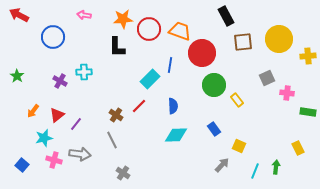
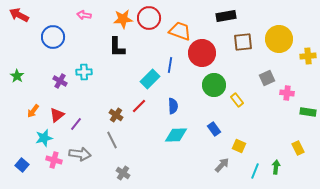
black rectangle at (226, 16): rotated 72 degrees counterclockwise
red circle at (149, 29): moved 11 px up
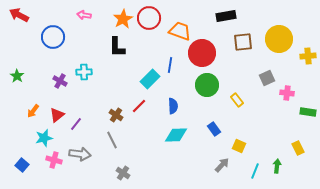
orange star at (123, 19): rotated 24 degrees counterclockwise
green circle at (214, 85): moved 7 px left
green arrow at (276, 167): moved 1 px right, 1 px up
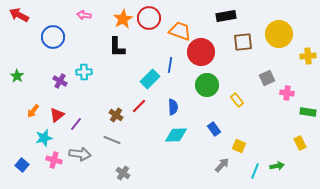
yellow circle at (279, 39): moved 5 px up
red circle at (202, 53): moved 1 px left, 1 px up
blue semicircle at (173, 106): moved 1 px down
gray line at (112, 140): rotated 42 degrees counterclockwise
yellow rectangle at (298, 148): moved 2 px right, 5 px up
green arrow at (277, 166): rotated 72 degrees clockwise
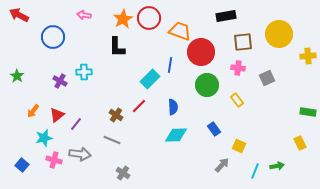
pink cross at (287, 93): moved 49 px left, 25 px up
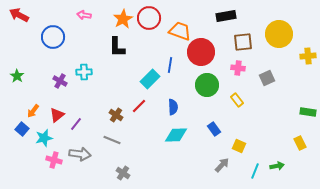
blue square at (22, 165): moved 36 px up
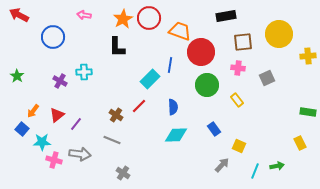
cyan star at (44, 138): moved 2 px left, 4 px down; rotated 12 degrees clockwise
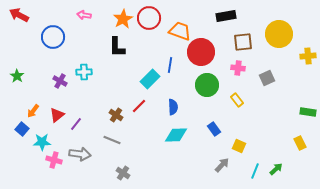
green arrow at (277, 166): moved 1 px left, 3 px down; rotated 32 degrees counterclockwise
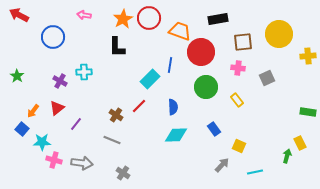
black rectangle at (226, 16): moved 8 px left, 3 px down
green circle at (207, 85): moved 1 px left, 2 px down
red triangle at (57, 115): moved 7 px up
gray arrow at (80, 154): moved 2 px right, 9 px down
green arrow at (276, 169): moved 11 px right, 13 px up; rotated 32 degrees counterclockwise
cyan line at (255, 171): moved 1 px down; rotated 56 degrees clockwise
